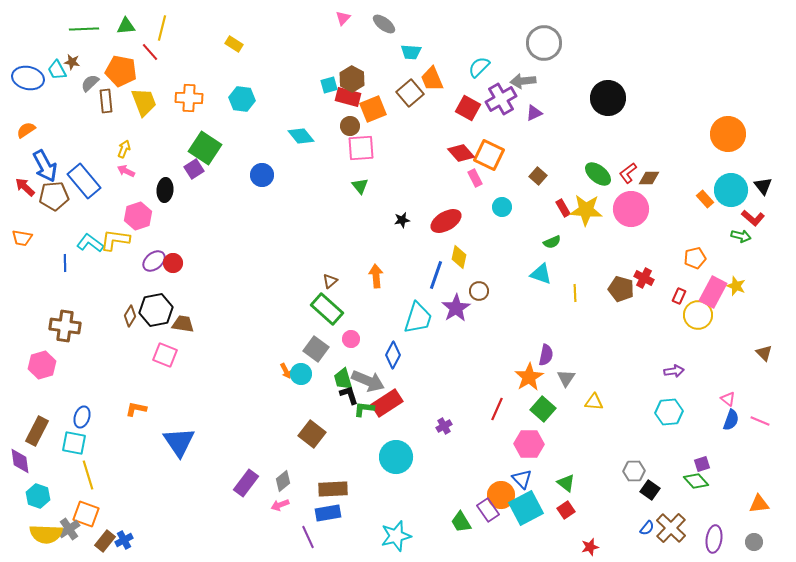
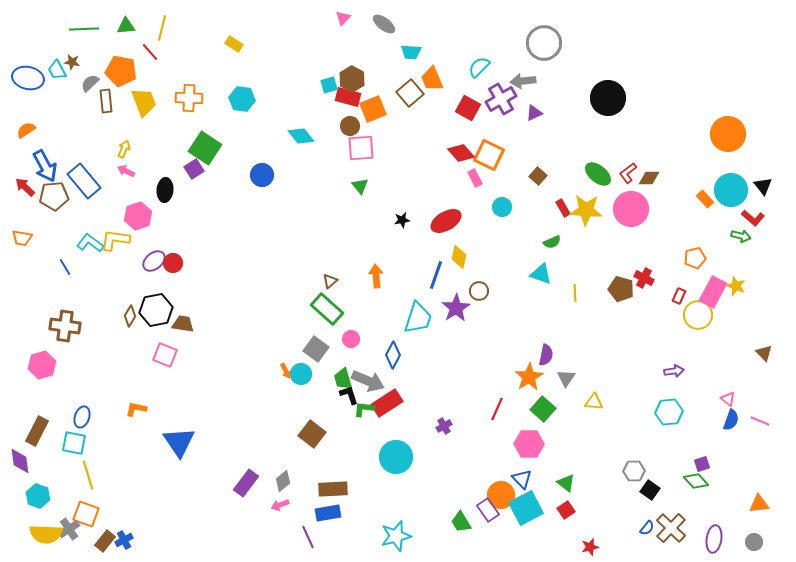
blue line at (65, 263): moved 4 px down; rotated 30 degrees counterclockwise
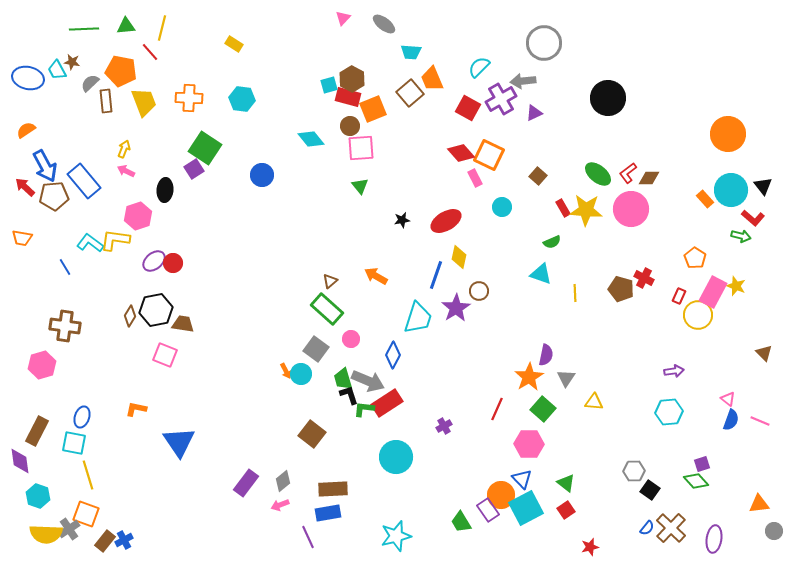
cyan diamond at (301, 136): moved 10 px right, 3 px down
orange pentagon at (695, 258): rotated 25 degrees counterclockwise
orange arrow at (376, 276): rotated 55 degrees counterclockwise
gray circle at (754, 542): moved 20 px right, 11 px up
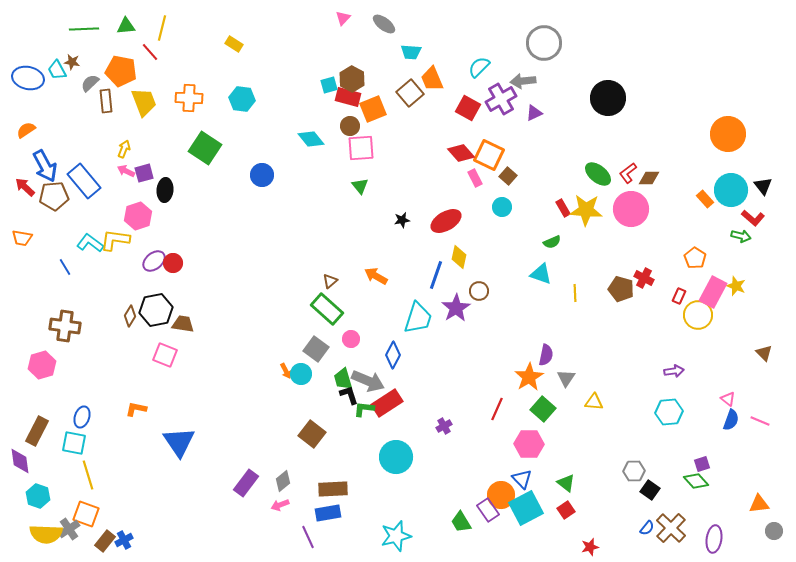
purple square at (194, 169): moved 50 px left, 4 px down; rotated 18 degrees clockwise
brown square at (538, 176): moved 30 px left
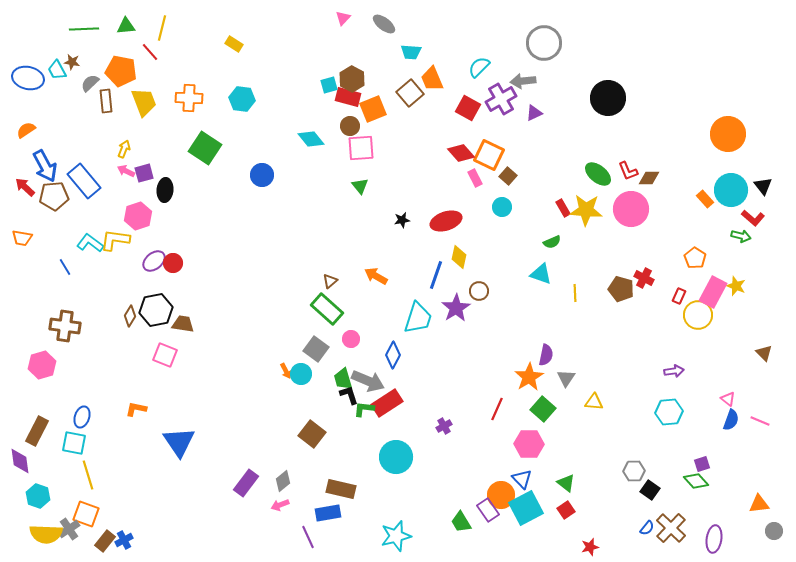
red L-shape at (628, 173): moved 2 px up; rotated 75 degrees counterclockwise
red ellipse at (446, 221): rotated 12 degrees clockwise
brown rectangle at (333, 489): moved 8 px right; rotated 16 degrees clockwise
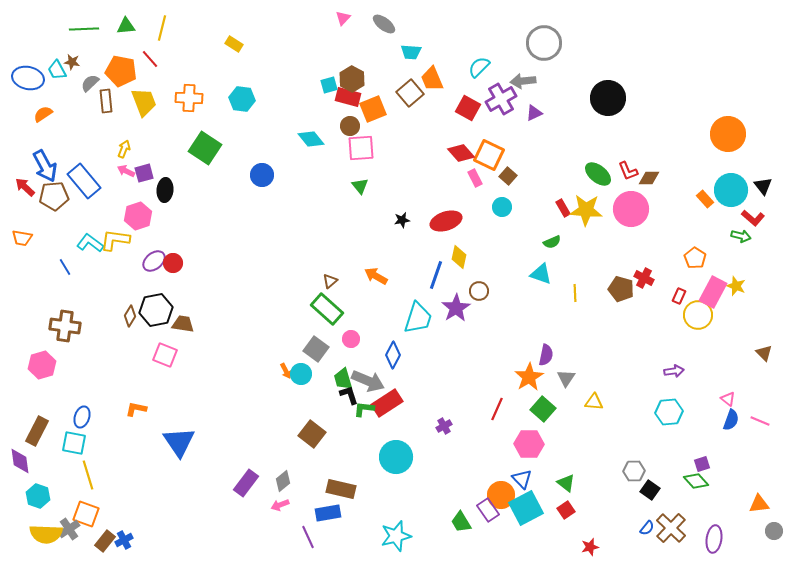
red line at (150, 52): moved 7 px down
orange semicircle at (26, 130): moved 17 px right, 16 px up
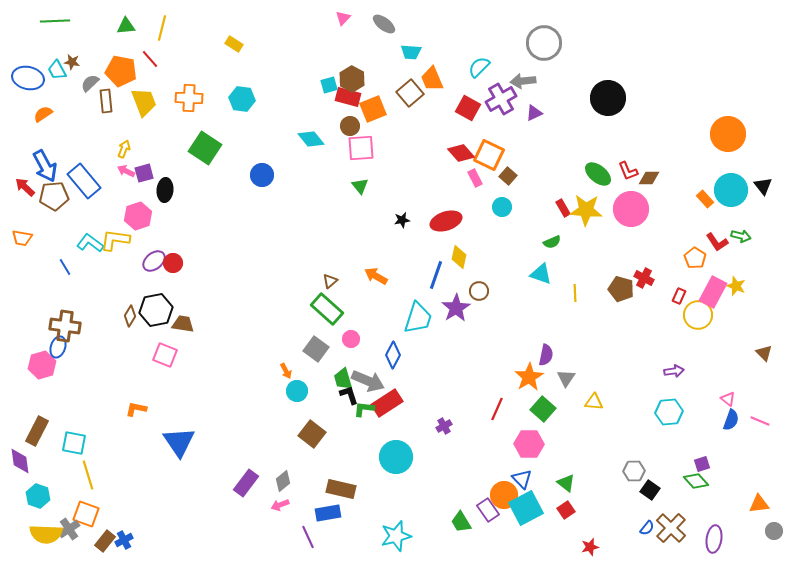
green line at (84, 29): moved 29 px left, 8 px up
red L-shape at (753, 218): moved 36 px left, 24 px down; rotated 15 degrees clockwise
cyan circle at (301, 374): moved 4 px left, 17 px down
blue ellipse at (82, 417): moved 24 px left, 70 px up
orange circle at (501, 495): moved 3 px right
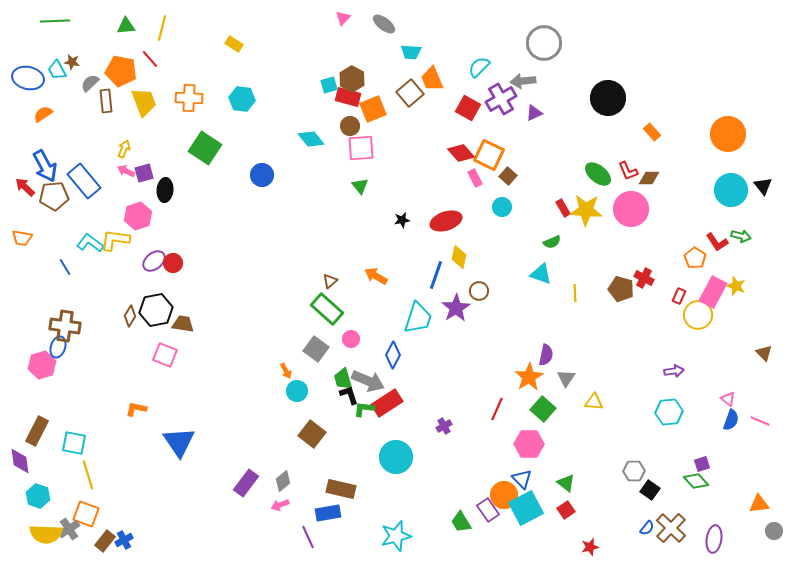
orange rectangle at (705, 199): moved 53 px left, 67 px up
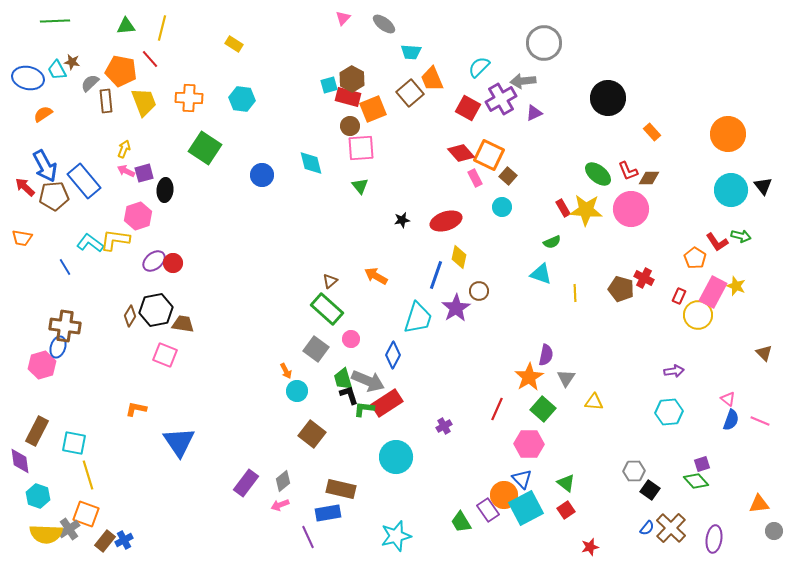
cyan diamond at (311, 139): moved 24 px down; rotated 24 degrees clockwise
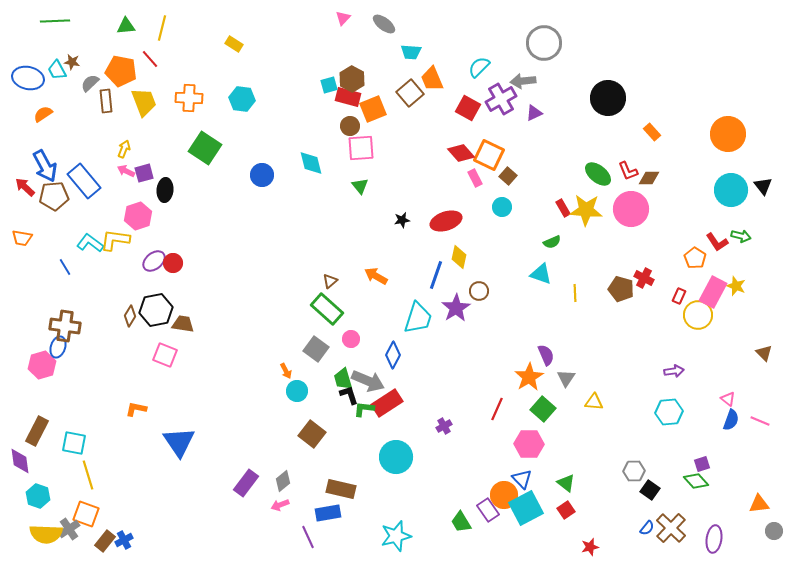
purple semicircle at (546, 355): rotated 35 degrees counterclockwise
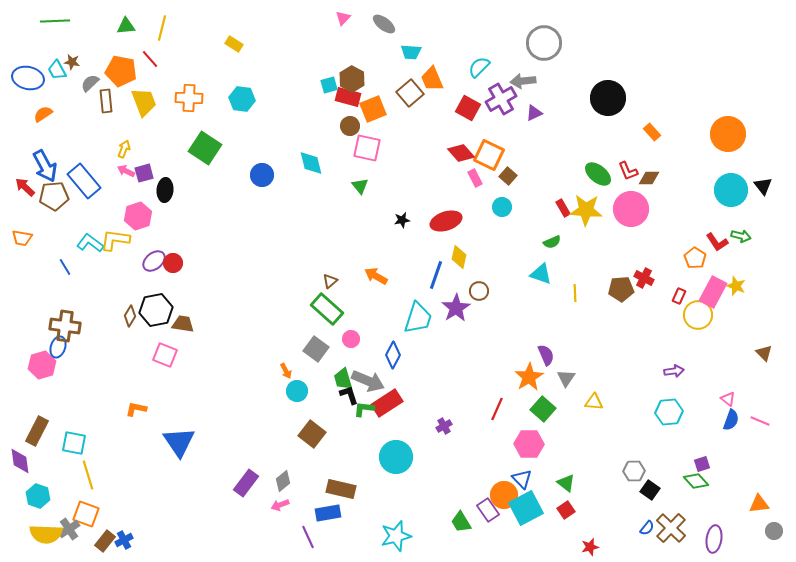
pink square at (361, 148): moved 6 px right; rotated 16 degrees clockwise
brown pentagon at (621, 289): rotated 20 degrees counterclockwise
